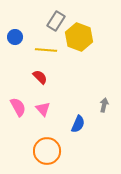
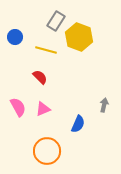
yellow line: rotated 10 degrees clockwise
pink triangle: rotated 49 degrees clockwise
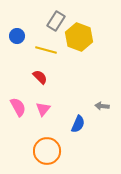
blue circle: moved 2 px right, 1 px up
gray arrow: moved 2 px left, 1 px down; rotated 96 degrees counterclockwise
pink triangle: rotated 28 degrees counterclockwise
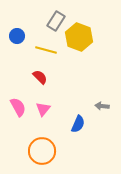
orange circle: moved 5 px left
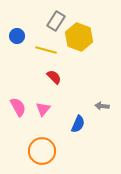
red semicircle: moved 14 px right
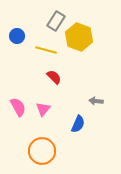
gray arrow: moved 6 px left, 5 px up
